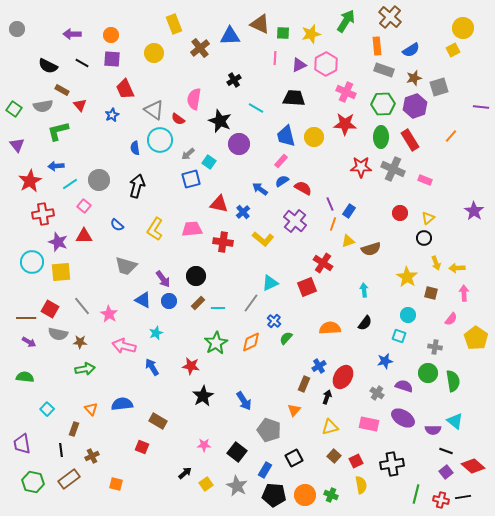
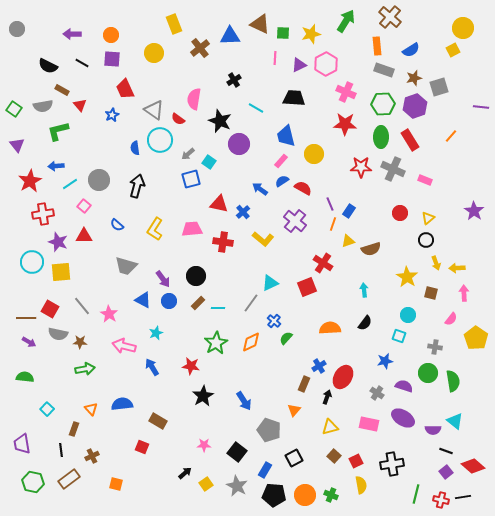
yellow circle at (314, 137): moved 17 px down
black circle at (424, 238): moved 2 px right, 2 px down
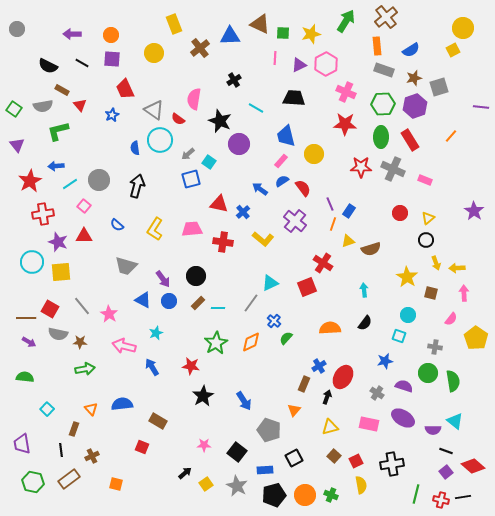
brown cross at (390, 17): moved 4 px left; rotated 10 degrees clockwise
red semicircle at (303, 188): rotated 24 degrees clockwise
blue rectangle at (265, 470): rotated 56 degrees clockwise
black pentagon at (274, 495): rotated 20 degrees counterclockwise
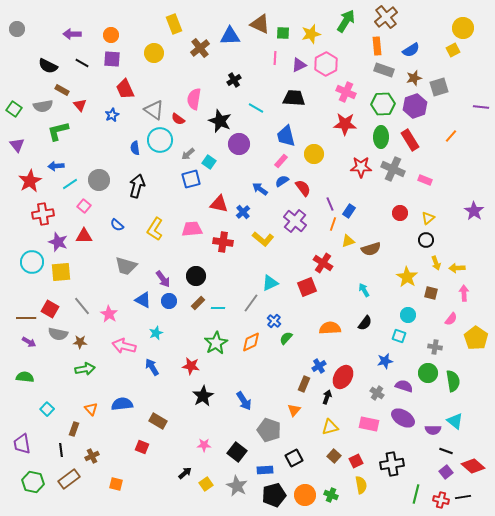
cyan arrow at (364, 290): rotated 24 degrees counterclockwise
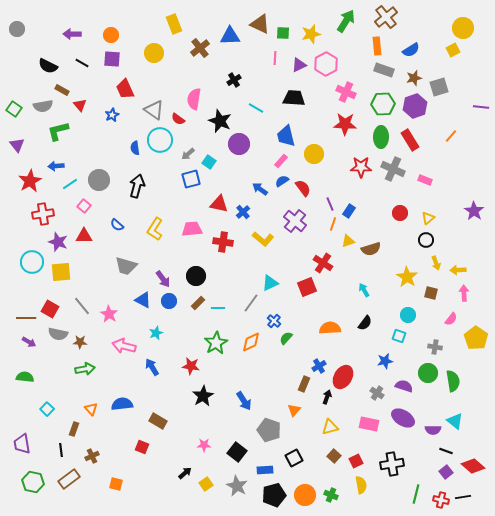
yellow arrow at (457, 268): moved 1 px right, 2 px down
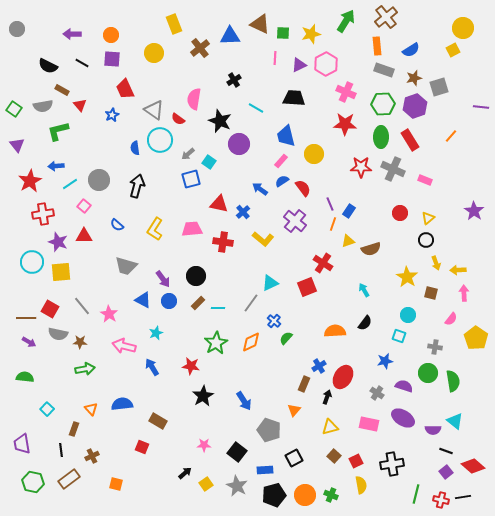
orange semicircle at (330, 328): moved 5 px right, 3 px down
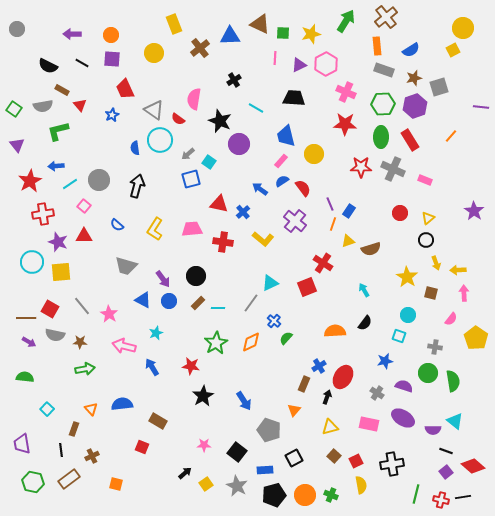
gray semicircle at (58, 334): moved 3 px left, 1 px down
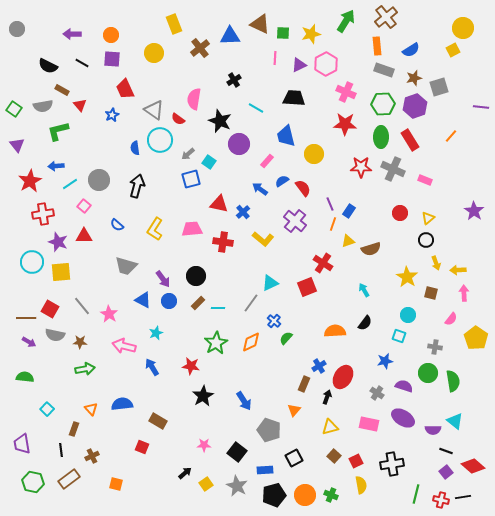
pink rectangle at (281, 161): moved 14 px left
